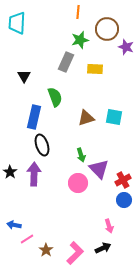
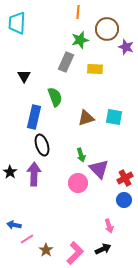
red cross: moved 2 px right, 2 px up
black arrow: moved 1 px down
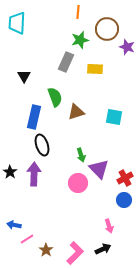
purple star: moved 1 px right
brown triangle: moved 10 px left, 6 px up
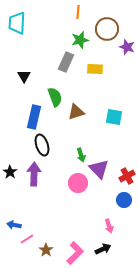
red cross: moved 2 px right, 2 px up
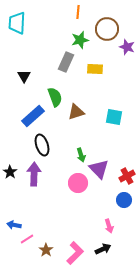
blue rectangle: moved 1 px left, 1 px up; rotated 35 degrees clockwise
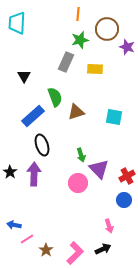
orange line: moved 2 px down
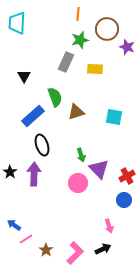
blue arrow: rotated 24 degrees clockwise
pink line: moved 1 px left
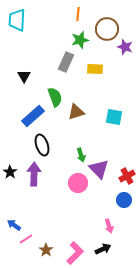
cyan trapezoid: moved 3 px up
purple star: moved 2 px left
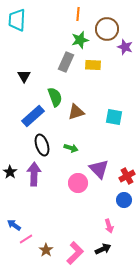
yellow rectangle: moved 2 px left, 4 px up
green arrow: moved 10 px left, 7 px up; rotated 56 degrees counterclockwise
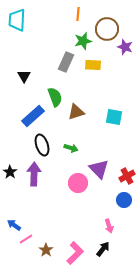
green star: moved 3 px right, 1 px down
black arrow: rotated 28 degrees counterclockwise
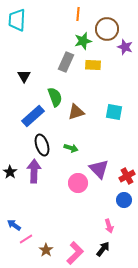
cyan square: moved 5 px up
purple arrow: moved 3 px up
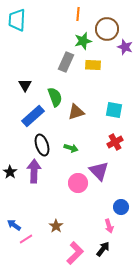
black triangle: moved 1 px right, 9 px down
cyan square: moved 2 px up
purple triangle: moved 2 px down
red cross: moved 12 px left, 34 px up
blue circle: moved 3 px left, 7 px down
brown star: moved 10 px right, 24 px up
